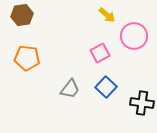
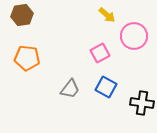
blue square: rotated 15 degrees counterclockwise
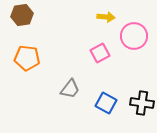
yellow arrow: moved 1 px left, 2 px down; rotated 36 degrees counterclockwise
blue square: moved 16 px down
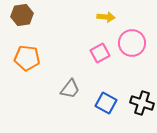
pink circle: moved 2 px left, 7 px down
black cross: rotated 10 degrees clockwise
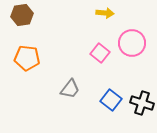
yellow arrow: moved 1 px left, 4 px up
pink square: rotated 24 degrees counterclockwise
blue square: moved 5 px right, 3 px up; rotated 10 degrees clockwise
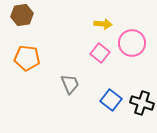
yellow arrow: moved 2 px left, 11 px down
gray trapezoid: moved 5 px up; rotated 60 degrees counterclockwise
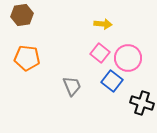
pink circle: moved 4 px left, 15 px down
gray trapezoid: moved 2 px right, 2 px down
blue square: moved 1 px right, 19 px up
